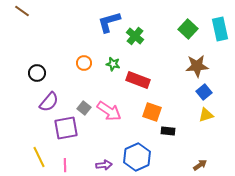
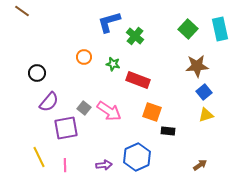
orange circle: moved 6 px up
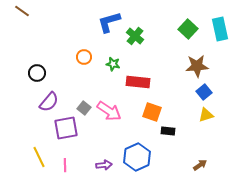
red rectangle: moved 2 px down; rotated 15 degrees counterclockwise
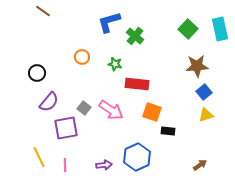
brown line: moved 21 px right
orange circle: moved 2 px left
green star: moved 2 px right
red rectangle: moved 1 px left, 2 px down
pink arrow: moved 2 px right, 1 px up
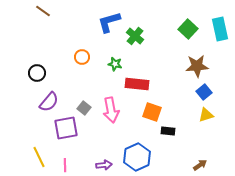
pink arrow: rotated 45 degrees clockwise
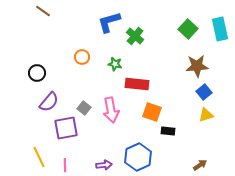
blue hexagon: moved 1 px right
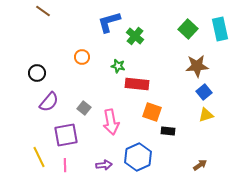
green star: moved 3 px right, 2 px down
pink arrow: moved 12 px down
purple square: moved 7 px down
